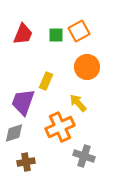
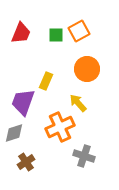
red trapezoid: moved 2 px left, 1 px up
orange circle: moved 2 px down
brown cross: rotated 24 degrees counterclockwise
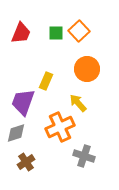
orange square: rotated 15 degrees counterclockwise
green square: moved 2 px up
gray diamond: moved 2 px right
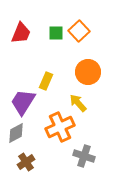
orange circle: moved 1 px right, 3 px down
purple trapezoid: rotated 12 degrees clockwise
gray diamond: rotated 10 degrees counterclockwise
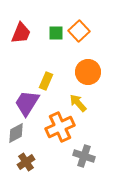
purple trapezoid: moved 4 px right, 1 px down
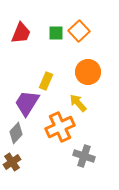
gray diamond: rotated 20 degrees counterclockwise
brown cross: moved 14 px left
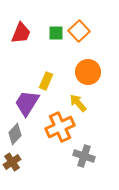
gray diamond: moved 1 px left, 1 px down
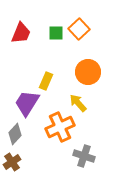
orange square: moved 2 px up
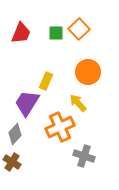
brown cross: rotated 24 degrees counterclockwise
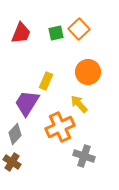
green square: rotated 14 degrees counterclockwise
yellow arrow: moved 1 px right, 1 px down
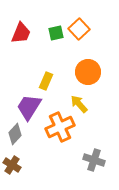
purple trapezoid: moved 2 px right, 4 px down
gray cross: moved 10 px right, 4 px down
brown cross: moved 3 px down
